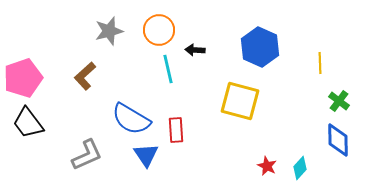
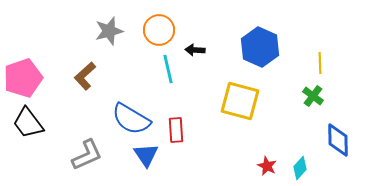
green cross: moved 26 px left, 5 px up
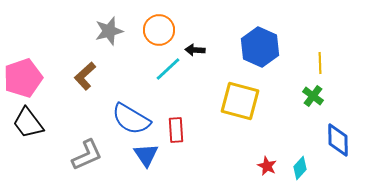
cyan line: rotated 60 degrees clockwise
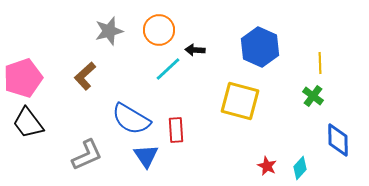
blue triangle: moved 1 px down
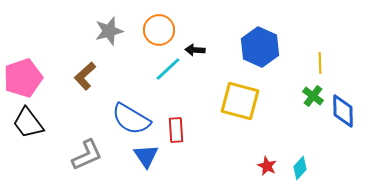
blue diamond: moved 5 px right, 29 px up
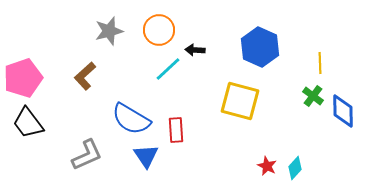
cyan diamond: moved 5 px left
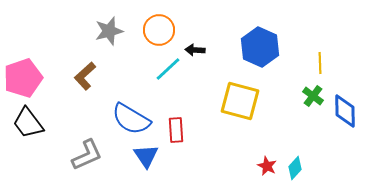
blue diamond: moved 2 px right
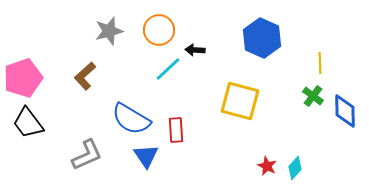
blue hexagon: moved 2 px right, 9 px up
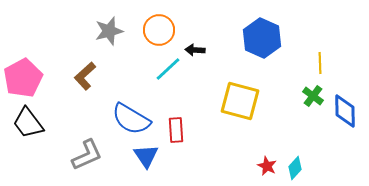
pink pentagon: rotated 9 degrees counterclockwise
